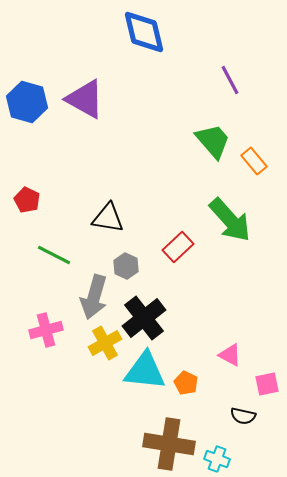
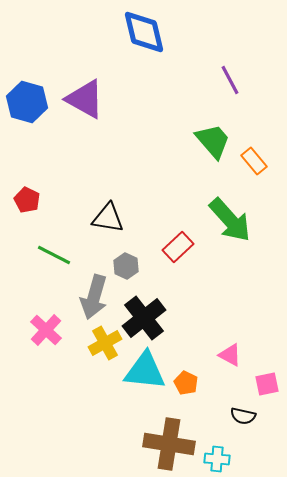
pink cross: rotated 32 degrees counterclockwise
cyan cross: rotated 15 degrees counterclockwise
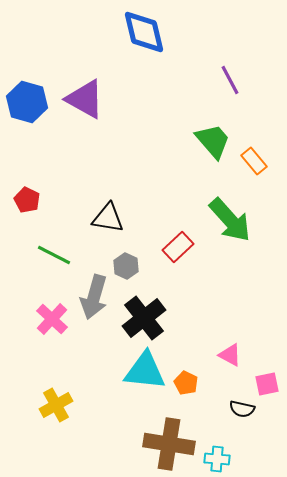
pink cross: moved 6 px right, 11 px up
yellow cross: moved 49 px left, 62 px down
black semicircle: moved 1 px left, 7 px up
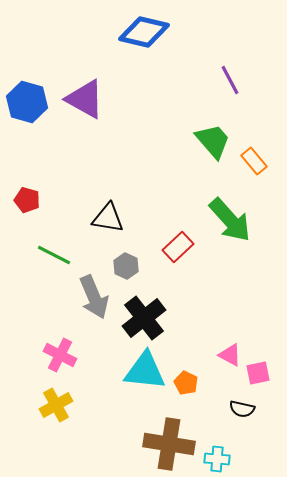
blue diamond: rotated 63 degrees counterclockwise
red pentagon: rotated 10 degrees counterclockwise
gray arrow: rotated 39 degrees counterclockwise
pink cross: moved 8 px right, 36 px down; rotated 16 degrees counterclockwise
pink square: moved 9 px left, 11 px up
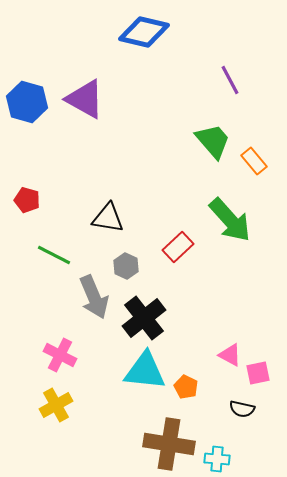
orange pentagon: moved 4 px down
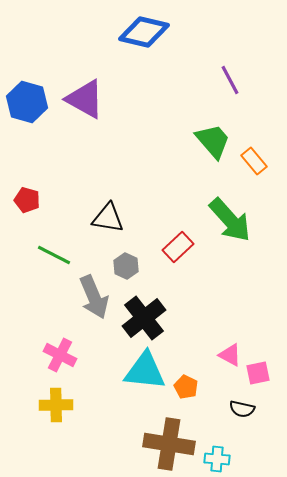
yellow cross: rotated 28 degrees clockwise
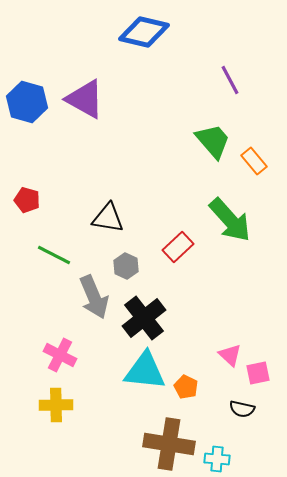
pink triangle: rotated 15 degrees clockwise
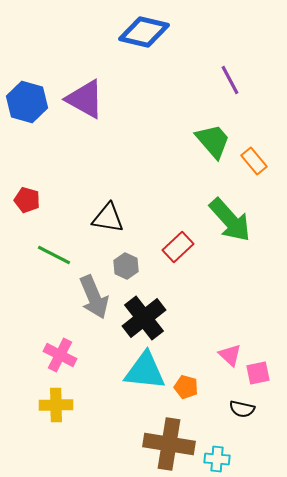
orange pentagon: rotated 10 degrees counterclockwise
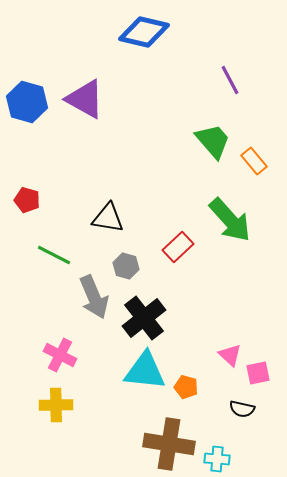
gray hexagon: rotated 10 degrees counterclockwise
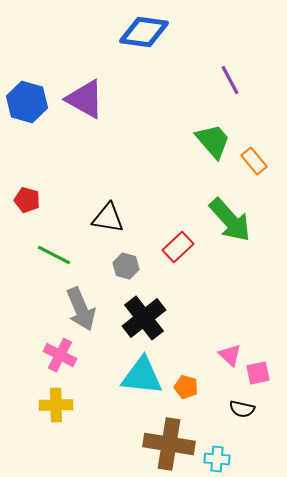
blue diamond: rotated 6 degrees counterclockwise
gray arrow: moved 13 px left, 12 px down
cyan triangle: moved 3 px left, 5 px down
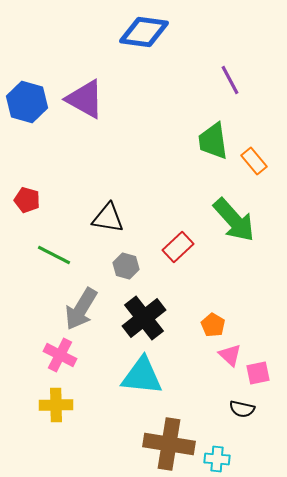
green trapezoid: rotated 147 degrees counterclockwise
green arrow: moved 4 px right
gray arrow: rotated 54 degrees clockwise
orange pentagon: moved 27 px right, 62 px up; rotated 15 degrees clockwise
